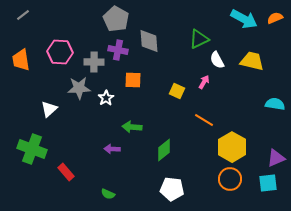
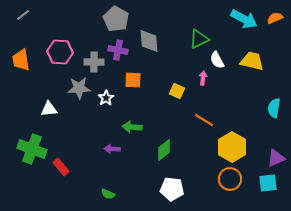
pink arrow: moved 1 px left, 4 px up; rotated 24 degrees counterclockwise
cyan semicircle: moved 1 px left, 4 px down; rotated 90 degrees counterclockwise
white triangle: rotated 36 degrees clockwise
red rectangle: moved 5 px left, 5 px up
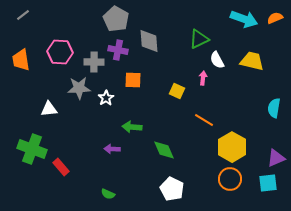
cyan arrow: rotated 8 degrees counterclockwise
green diamond: rotated 75 degrees counterclockwise
white pentagon: rotated 20 degrees clockwise
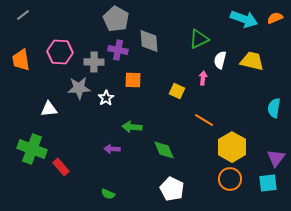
white semicircle: moved 3 px right; rotated 42 degrees clockwise
purple triangle: rotated 30 degrees counterclockwise
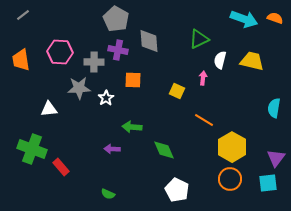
orange semicircle: rotated 42 degrees clockwise
white pentagon: moved 5 px right, 1 px down
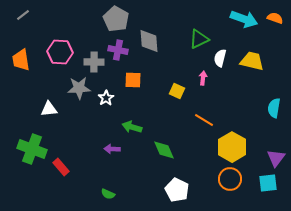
white semicircle: moved 2 px up
green arrow: rotated 12 degrees clockwise
